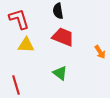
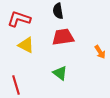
red L-shape: rotated 55 degrees counterclockwise
red trapezoid: rotated 30 degrees counterclockwise
yellow triangle: rotated 24 degrees clockwise
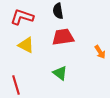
red L-shape: moved 3 px right, 2 px up
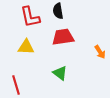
red L-shape: moved 8 px right; rotated 120 degrees counterclockwise
yellow triangle: moved 2 px down; rotated 24 degrees counterclockwise
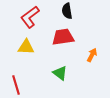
black semicircle: moved 9 px right
red L-shape: rotated 65 degrees clockwise
orange arrow: moved 8 px left, 3 px down; rotated 120 degrees counterclockwise
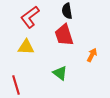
red trapezoid: moved 1 px right, 2 px up; rotated 100 degrees counterclockwise
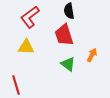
black semicircle: moved 2 px right
green triangle: moved 8 px right, 9 px up
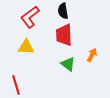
black semicircle: moved 6 px left
red trapezoid: rotated 15 degrees clockwise
